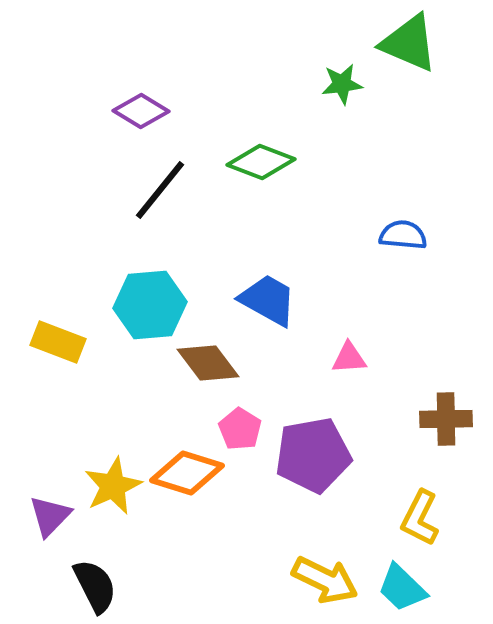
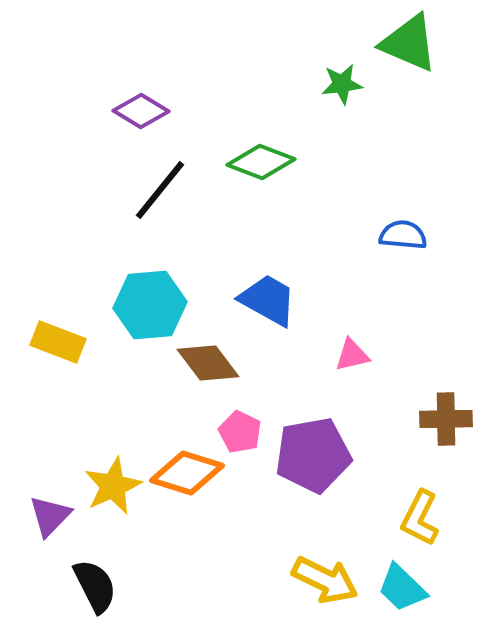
pink triangle: moved 3 px right, 3 px up; rotated 9 degrees counterclockwise
pink pentagon: moved 3 px down; rotated 6 degrees counterclockwise
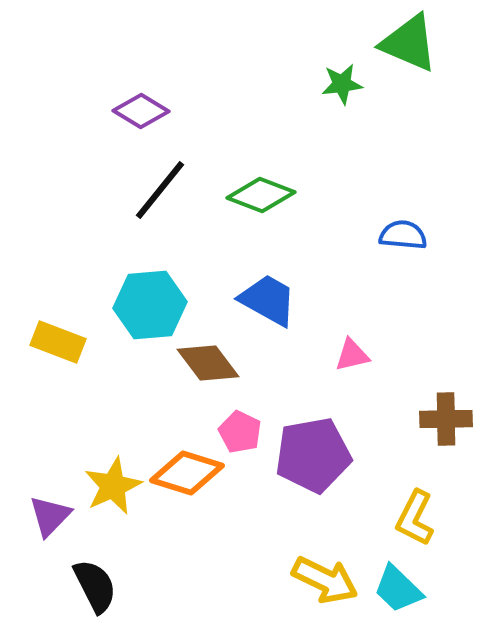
green diamond: moved 33 px down
yellow L-shape: moved 5 px left
cyan trapezoid: moved 4 px left, 1 px down
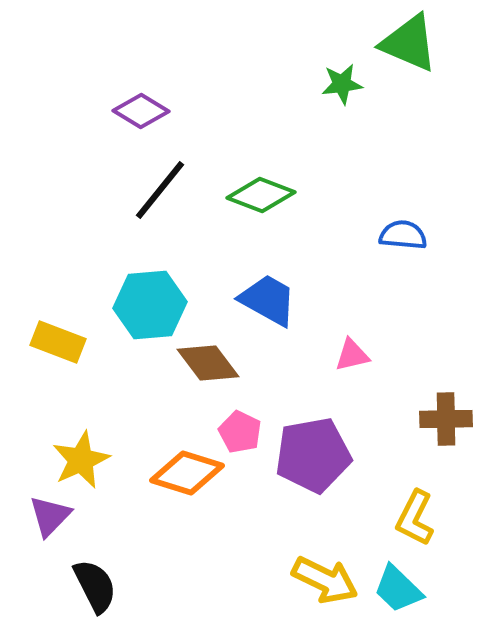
yellow star: moved 32 px left, 26 px up
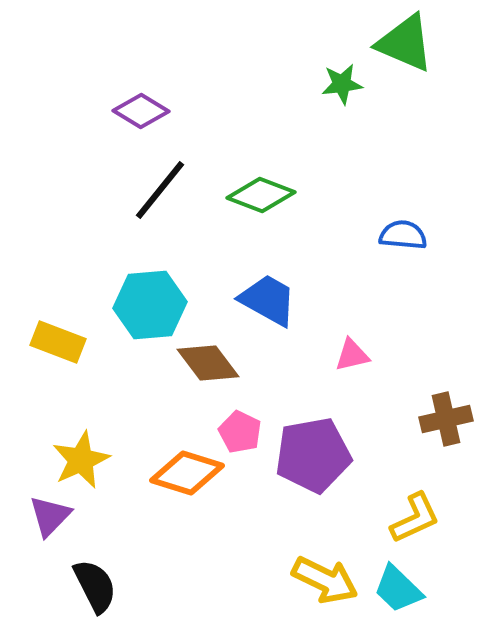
green triangle: moved 4 px left
brown cross: rotated 12 degrees counterclockwise
yellow L-shape: rotated 142 degrees counterclockwise
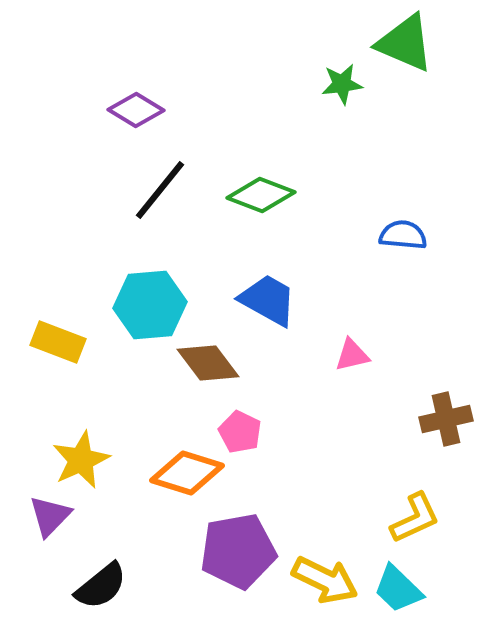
purple diamond: moved 5 px left, 1 px up
purple pentagon: moved 75 px left, 96 px down
black semicircle: moved 6 px right; rotated 78 degrees clockwise
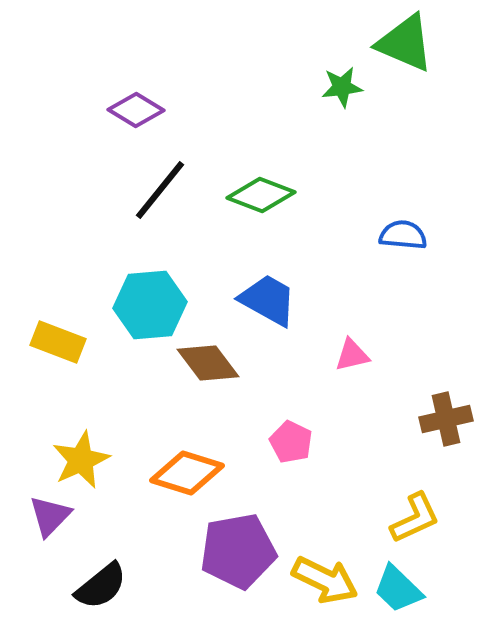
green star: moved 3 px down
pink pentagon: moved 51 px right, 10 px down
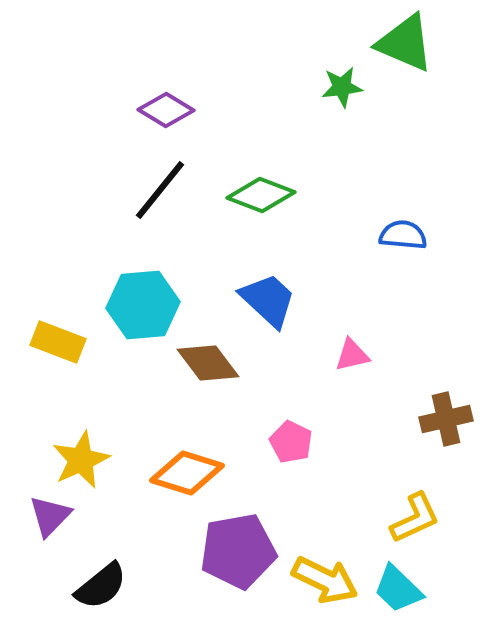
purple diamond: moved 30 px right
blue trapezoid: rotated 14 degrees clockwise
cyan hexagon: moved 7 px left
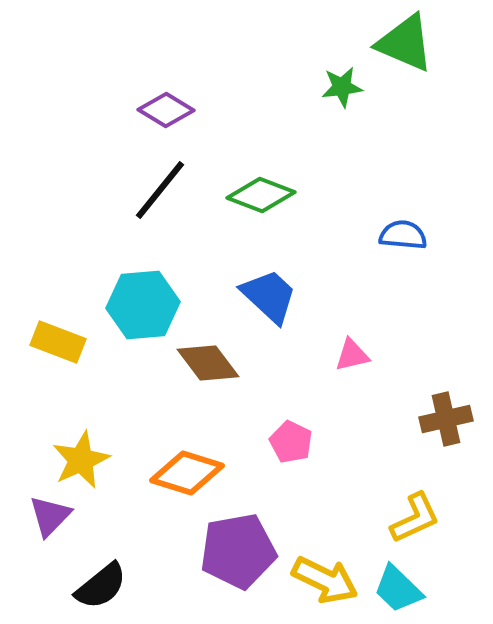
blue trapezoid: moved 1 px right, 4 px up
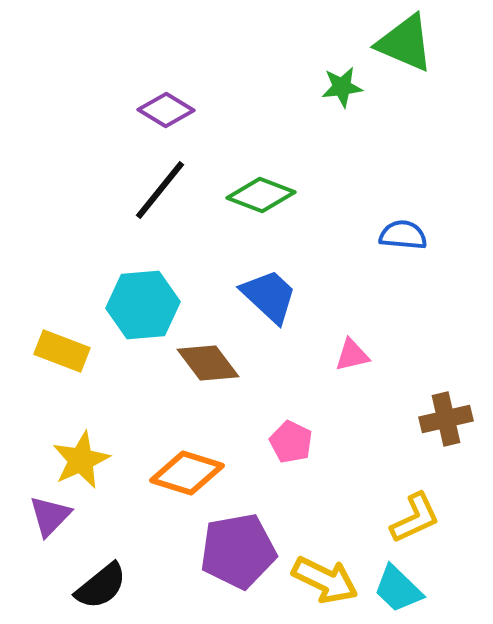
yellow rectangle: moved 4 px right, 9 px down
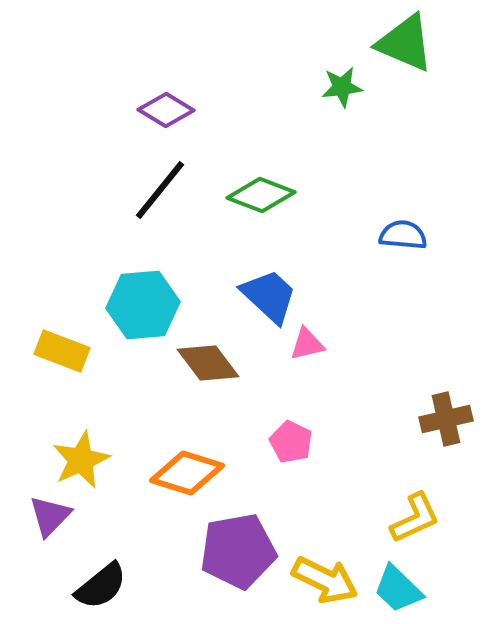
pink triangle: moved 45 px left, 11 px up
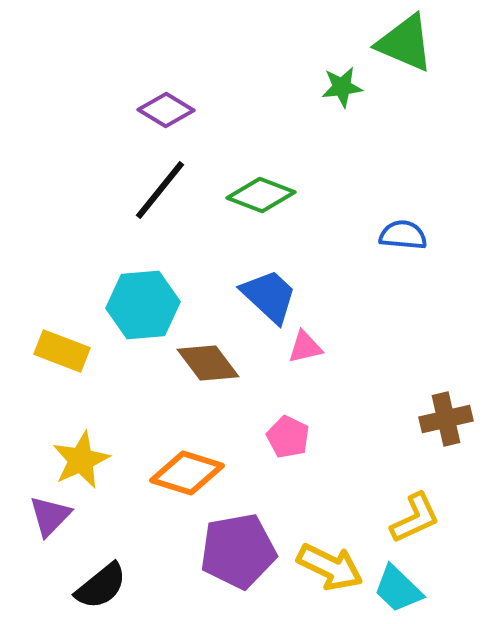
pink triangle: moved 2 px left, 3 px down
pink pentagon: moved 3 px left, 5 px up
yellow arrow: moved 5 px right, 13 px up
